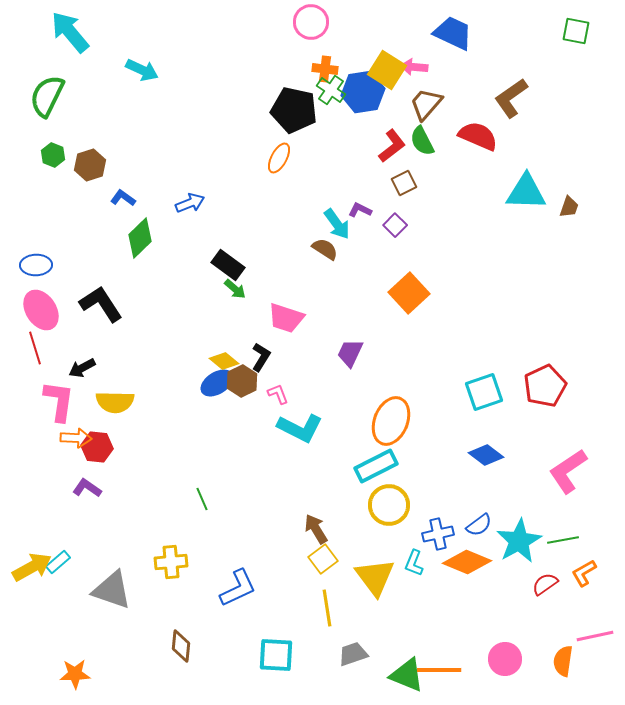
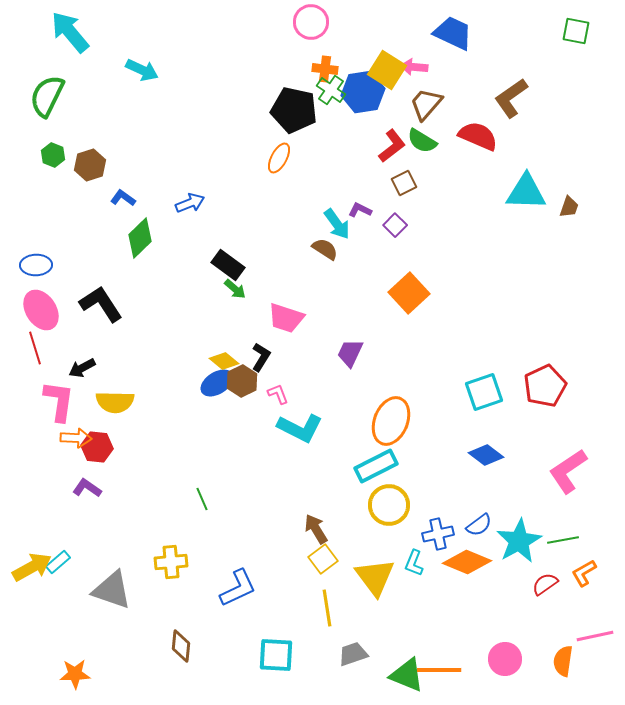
green semicircle at (422, 141): rotated 32 degrees counterclockwise
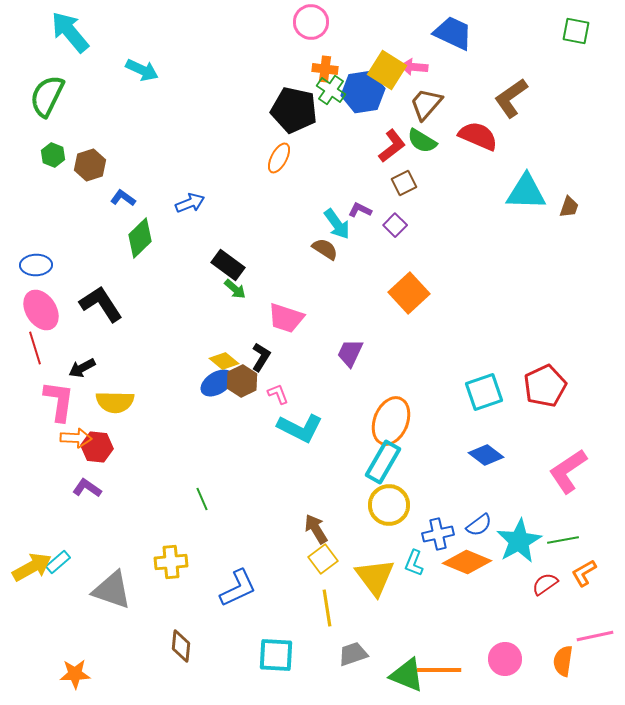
cyan rectangle at (376, 466): moved 7 px right, 4 px up; rotated 33 degrees counterclockwise
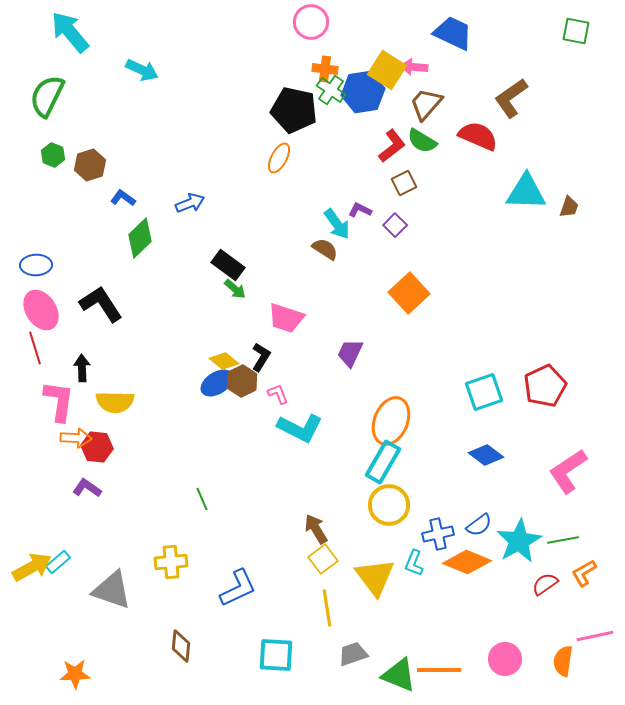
black arrow at (82, 368): rotated 116 degrees clockwise
green triangle at (407, 675): moved 8 px left
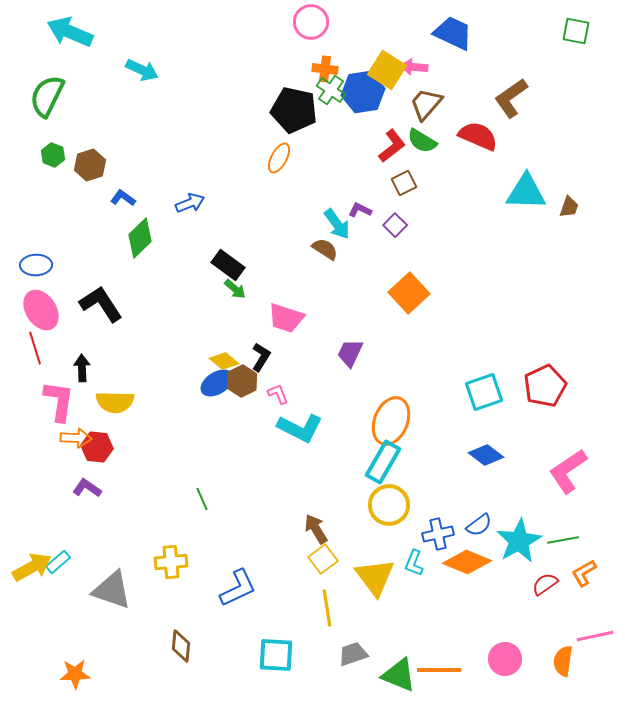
cyan arrow at (70, 32): rotated 27 degrees counterclockwise
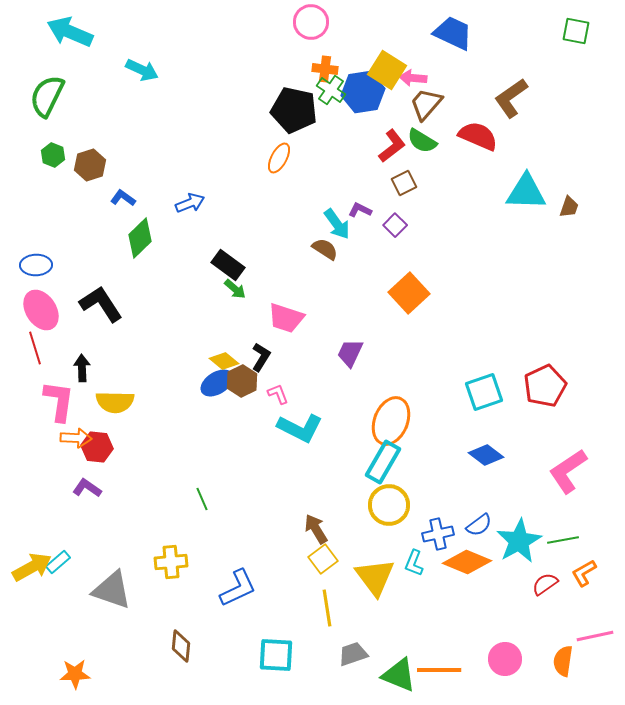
pink arrow at (414, 67): moved 1 px left, 11 px down
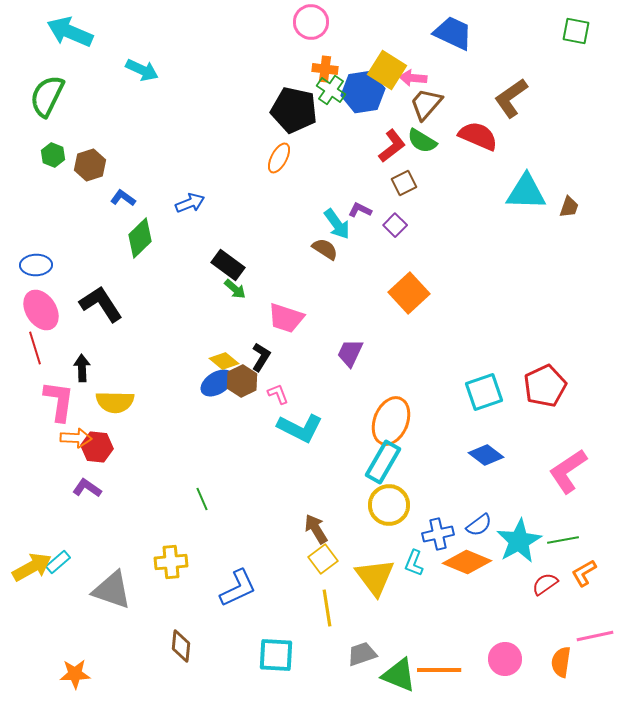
gray trapezoid at (353, 654): moved 9 px right
orange semicircle at (563, 661): moved 2 px left, 1 px down
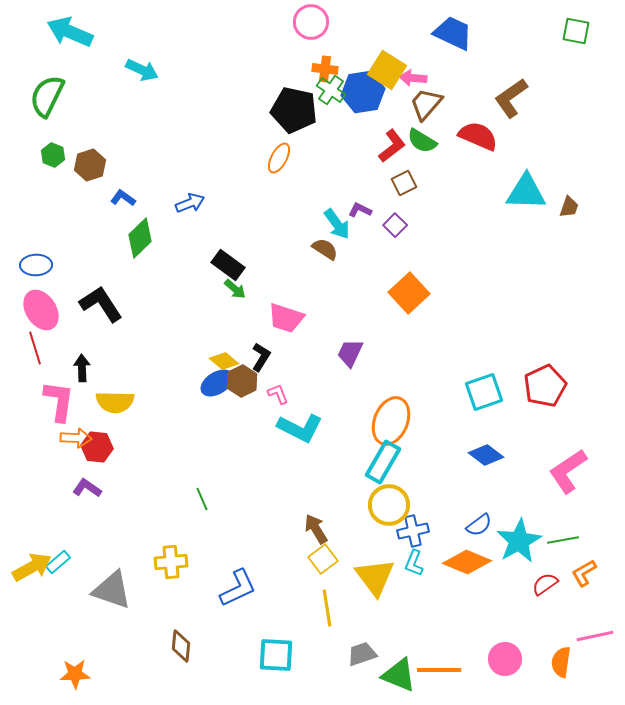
blue cross at (438, 534): moved 25 px left, 3 px up
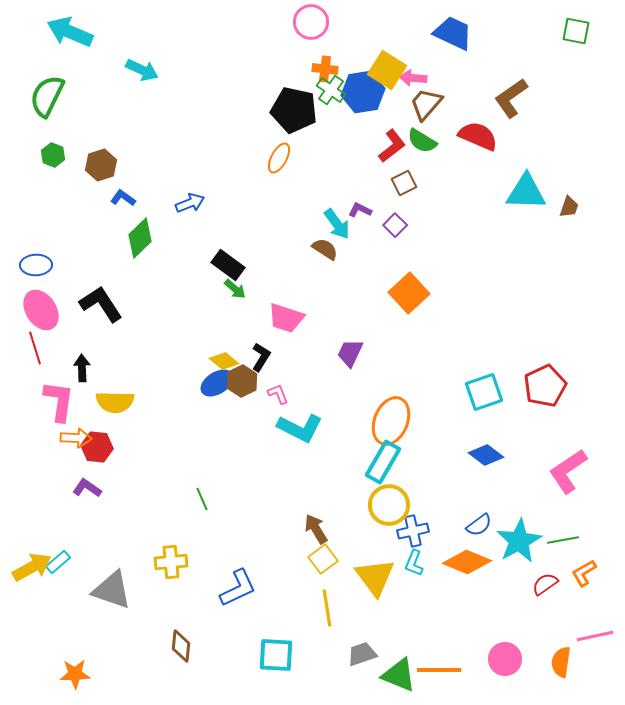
brown hexagon at (90, 165): moved 11 px right
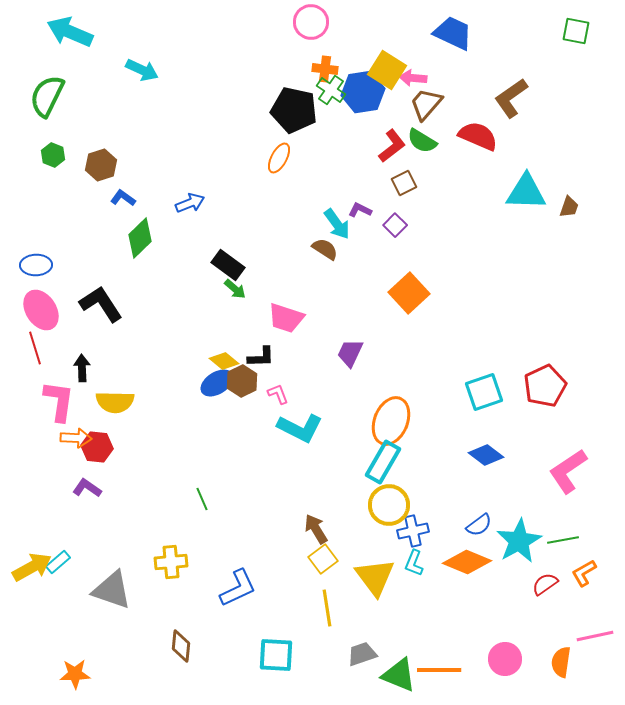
black L-shape at (261, 357): rotated 56 degrees clockwise
